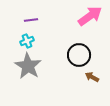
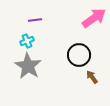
pink arrow: moved 4 px right, 2 px down
purple line: moved 4 px right
brown arrow: rotated 24 degrees clockwise
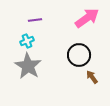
pink arrow: moved 7 px left
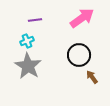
pink arrow: moved 5 px left
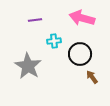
pink arrow: rotated 130 degrees counterclockwise
cyan cross: moved 27 px right; rotated 16 degrees clockwise
black circle: moved 1 px right, 1 px up
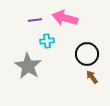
pink arrow: moved 17 px left
cyan cross: moved 7 px left
black circle: moved 7 px right
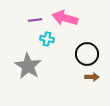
cyan cross: moved 2 px up; rotated 16 degrees clockwise
brown arrow: rotated 128 degrees clockwise
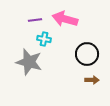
pink arrow: moved 1 px down
cyan cross: moved 3 px left
gray star: moved 1 px right, 4 px up; rotated 16 degrees counterclockwise
brown arrow: moved 3 px down
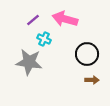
purple line: moved 2 px left; rotated 32 degrees counterclockwise
cyan cross: rotated 16 degrees clockwise
gray star: rotated 8 degrees counterclockwise
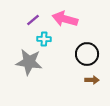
cyan cross: rotated 24 degrees counterclockwise
